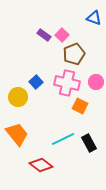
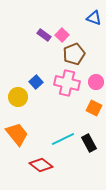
orange square: moved 14 px right, 2 px down
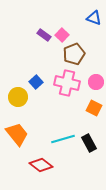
cyan line: rotated 10 degrees clockwise
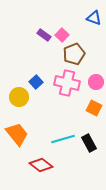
yellow circle: moved 1 px right
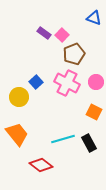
purple rectangle: moved 2 px up
pink cross: rotated 15 degrees clockwise
orange square: moved 4 px down
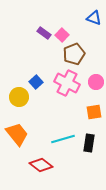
orange square: rotated 35 degrees counterclockwise
black rectangle: rotated 36 degrees clockwise
